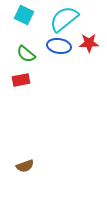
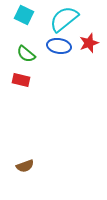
red star: rotated 18 degrees counterclockwise
red rectangle: rotated 24 degrees clockwise
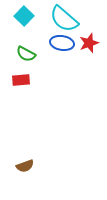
cyan square: moved 1 px down; rotated 18 degrees clockwise
cyan semicircle: rotated 100 degrees counterclockwise
blue ellipse: moved 3 px right, 3 px up
green semicircle: rotated 12 degrees counterclockwise
red rectangle: rotated 18 degrees counterclockwise
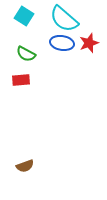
cyan square: rotated 12 degrees counterclockwise
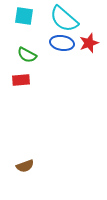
cyan square: rotated 24 degrees counterclockwise
green semicircle: moved 1 px right, 1 px down
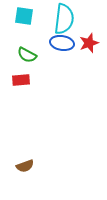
cyan semicircle: rotated 124 degrees counterclockwise
